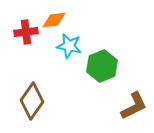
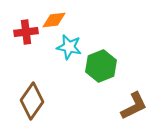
cyan star: moved 1 px down
green hexagon: moved 1 px left
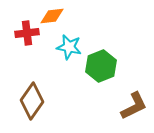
orange diamond: moved 2 px left, 4 px up
red cross: moved 1 px right, 1 px down
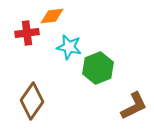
green hexagon: moved 3 px left, 2 px down
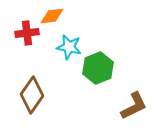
brown diamond: moved 6 px up
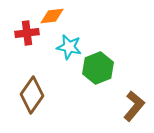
brown L-shape: rotated 24 degrees counterclockwise
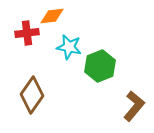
green hexagon: moved 2 px right, 2 px up
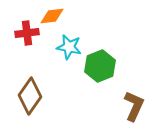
brown diamond: moved 2 px left, 1 px down
brown L-shape: rotated 16 degrees counterclockwise
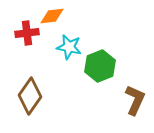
brown L-shape: moved 1 px right, 6 px up
